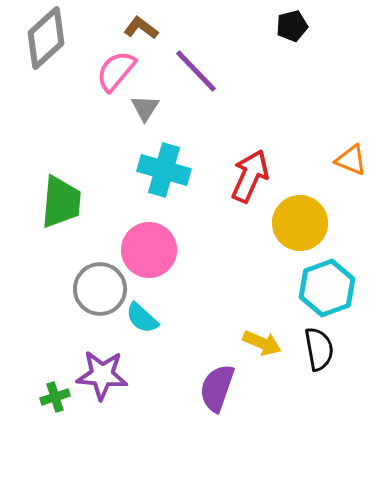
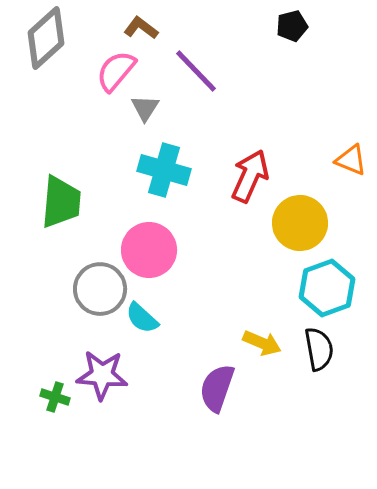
green cross: rotated 36 degrees clockwise
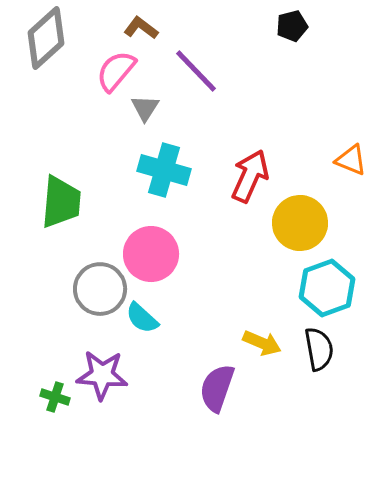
pink circle: moved 2 px right, 4 px down
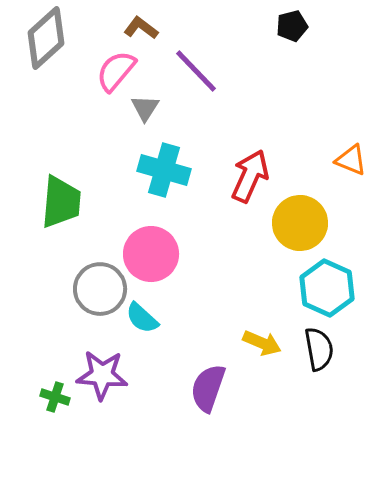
cyan hexagon: rotated 16 degrees counterclockwise
purple semicircle: moved 9 px left
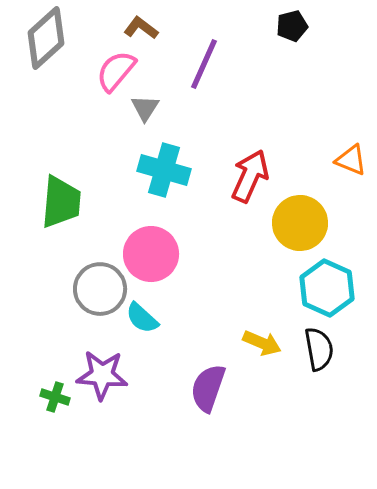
purple line: moved 8 px right, 7 px up; rotated 68 degrees clockwise
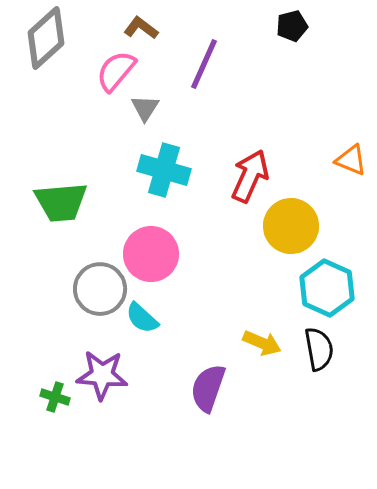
green trapezoid: rotated 80 degrees clockwise
yellow circle: moved 9 px left, 3 px down
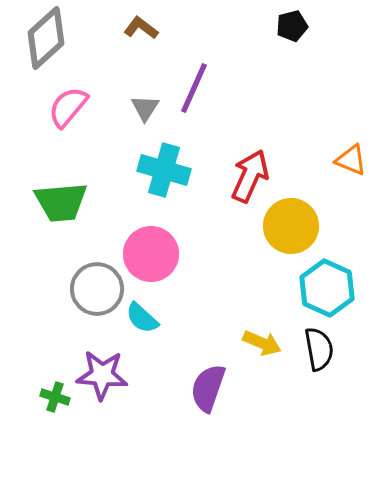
purple line: moved 10 px left, 24 px down
pink semicircle: moved 48 px left, 36 px down
gray circle: moved 3 px left
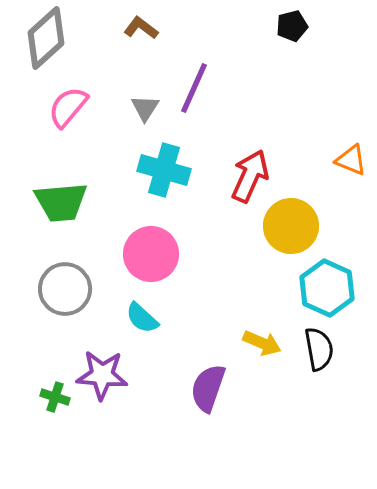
gray circle: moved 32 px left
